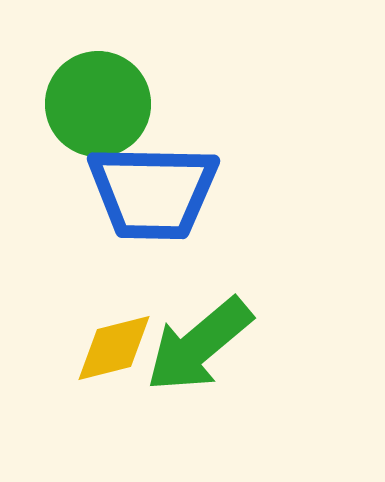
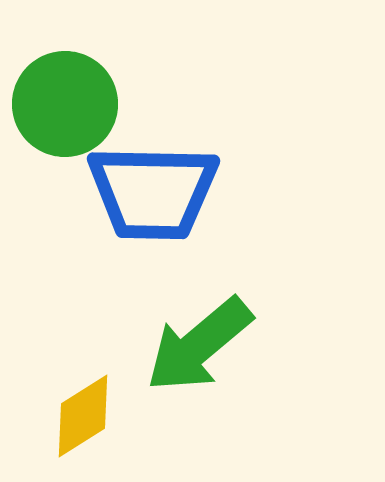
green circle: moved 33 px left
yellow diamond: moved 31 px left, 68 px down; rotated 18 degrees counterclockwise
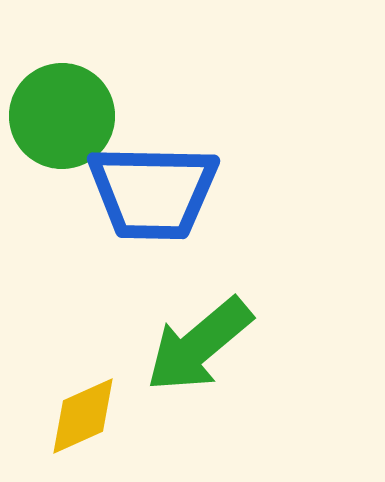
green circle: moved 3 px left, 12 px down
yellow diamond: rotated 8 degrees clockwise
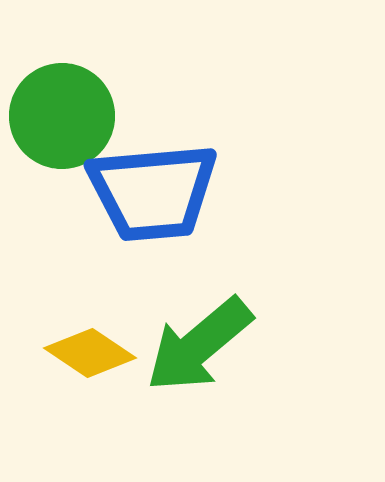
blue trapezoid: rotated 6 degrees counterclockwise
yellow diamond: moved 7 px right, 63 px up; rotated 58 degrees clockwise
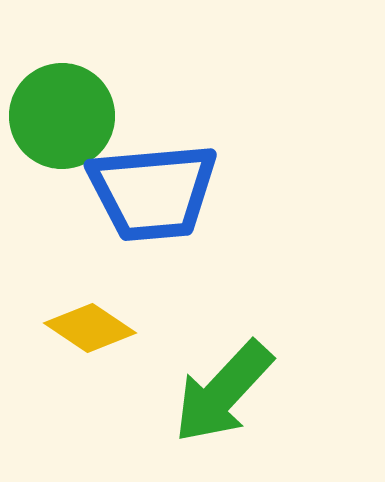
green arrow: moved 24 px right, 47 px down; rotated 7 degrees counterclockwise
yellow diamond: moved 25 px up
